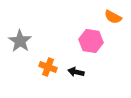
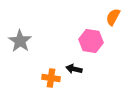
orange semicircle: rotated 90 degrees clockwise
orange cross: moved 3 px right, 11 px down; rotated 12 degrees counterclockwise
black arrow: moved 2 px left, 3 px up
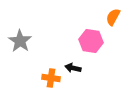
black arrow: moved 1 px left, 1 px up
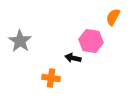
black arrow: moved 10 px up
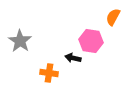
orange cross: moved 2 px left, 5 px up
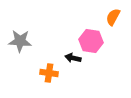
gray star: rotated 30 degrees counterclockwise
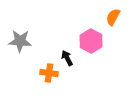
pink hexagon: rotated 20 degrees clockwise
black arrow: moved 6 px left; rotated 49 degrees clockwise
